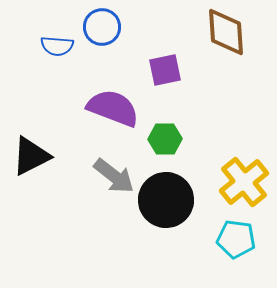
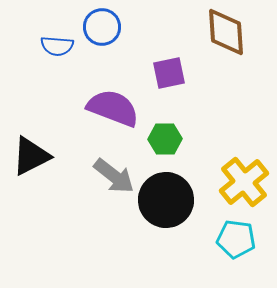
purple square: moved 4 px right, 3 px down
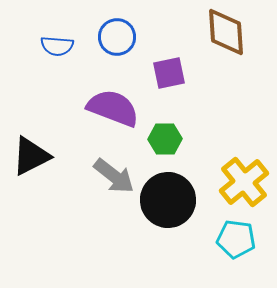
blue circle: moved 15 px right, 10 px down
black circle: moved 2 px right
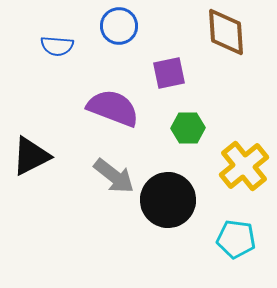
blue circle: moved 2 px right, 11 px up
green hexagon: moved 23 px right, 11 px up
yellow cross: moved 16 px up
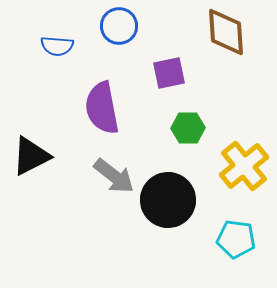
purple semicircle: moved 11 px left; rotated 122 degrees counterclockwise
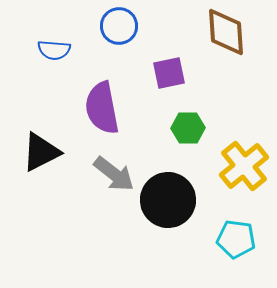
blue semicircle: moved 3 px left, 4 px down
black triangle: moved 10 px right, 4 px up
gray arrow: moved 2 px up
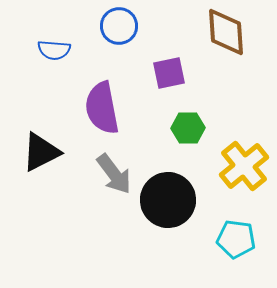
gray arrow: rotated 15 degrees clockwise
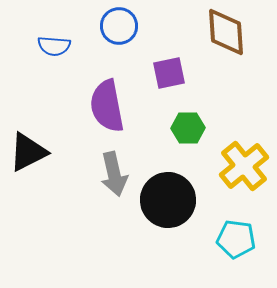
blue semicircle: moved 4 px up
purple semicircle: moved 5 px right, 2 px up
black triangle: moved 13 px left
gray arrow: rotated 24 degrees clockwise
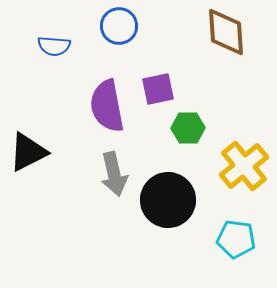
purple square: moved 11 px left, 16 px down
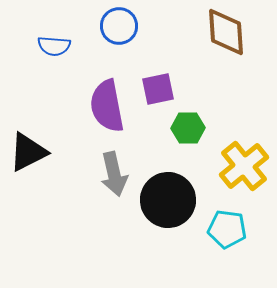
cyan pentagon: moved 9 px left, 10 px up
